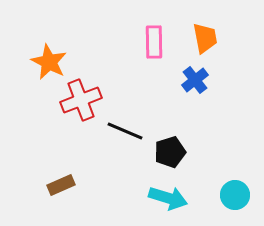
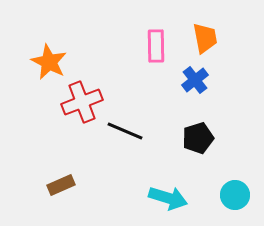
pink rectangle: moved 2 px right, 4 px down
red cross: moved 1 px right, 2 px down
black pentagon: moved 28 px right, 14 px up
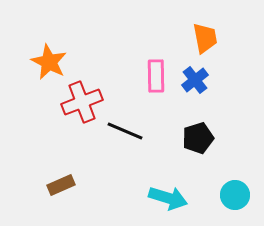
pink rectangle: moved 30 px down
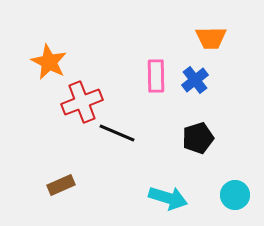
orange trapezoid: moved 6 px right; rotated 100 degrees clockwise
black line: moved 8 px left, 2 px down
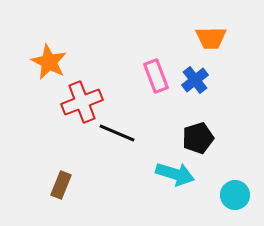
pink rectangle: rotated 20 degrees counterclockwise
brown rectangle: rotated 44 degrees counterclockwise
cyan arrow: moved 7 px right, 24 px up
